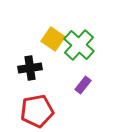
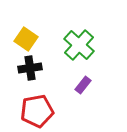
yellow square: moved 27 px left
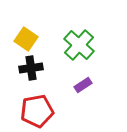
black cross: moved 1 px right
purple rectangle: rotated 18 degrees clockwise
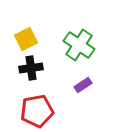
yellow square: rotated 30 degrees clockwise
green cross: rotated 8 degrees counterclockwise
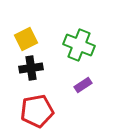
green cross: rotated 12 degrees counterclockwise
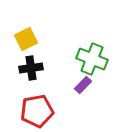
green cross: moved 13 px right, 14 px down
purple rectangle: rotated 12 degrees counterclockwise
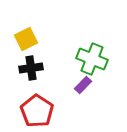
red pentagon: rotated 28 degrees counterclockwise
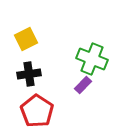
black cross: moved 2 px left, 6 px down
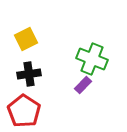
red pentagon: moved 13 px left
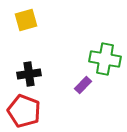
yellow square: moved 19 px up; rotated 10 degrees clockwise
green cross: moved 13 px right; rotated 12 degrees counterclockwise
red pentagon: rotated 12 degrees counterclockwise
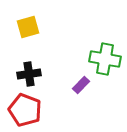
yellow square: moved 2 px right, 7 px down
purple rectangle: moved 2 px left
red pentagon: moved 1 px right, 1 px up
